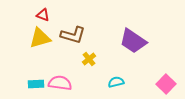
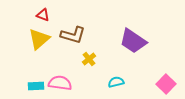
yellow triangle: moved 1 px left, 1 px down; rotated 25 degrees counterclockwise
cyan rectangle: moved 2 px down
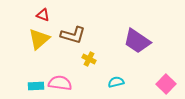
purple trapezoid: moved 4 px right
yellow cross: rotated 24 degrees counterclockwise
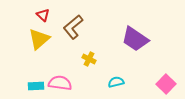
red triangle: rotated 24 degrees clockwise
brown L-shape: moved 8 px up; rotated 125 degrees clockwise
purple trapezoid: moved 2 px left, 2 px up
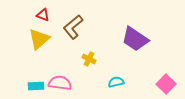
red triangle: rotated 24 degrees counterclockwise
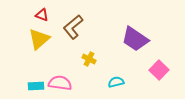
red triangle: moved 1 px left
pink square: moved 7 px left, 14 px up
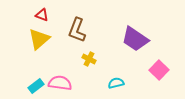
brown L-shape: moved 4 px right, 3 px down; rotated 30 degrees counterclockwise
cyan semicircle: moved 1 px down
cyan rectangle: rotated 35 degrees counterclockwise
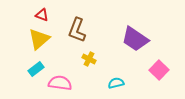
cyan rectangle: moved 17 px up
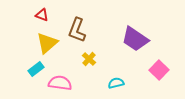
yellow triangle: moved 8 px right, 4 px down
yellow cross: rotated 16 degrees clockwise
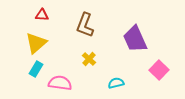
red triangle: rotated 16 degrees counterclockwise
brown L-shape: moved 8 px right, 5 px up
purple trapezoid: rotated 32 degrees clockwise
yellow triangle: moved 11 px left
cyan rectangle: rotated 21 degrees counterclockwise
